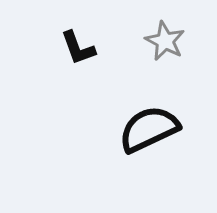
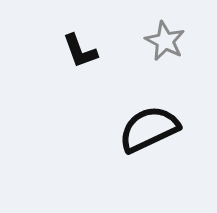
black L-shape: moved 2 px right, 3 px down
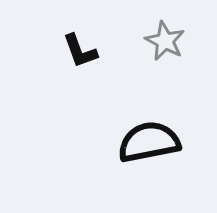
black semicircle: moved 13 px down; rotated 14 degrees clockwise
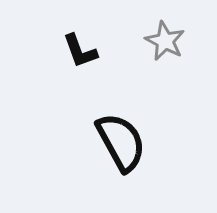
black semicircle: moved 28 px left; rotated 72 degrees clockwise
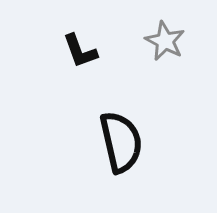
black semicircle: rotated 16 degrees clockwise
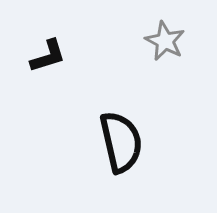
black L-shape: moved 32 px left, 5 px down; rotated 87 degrees counterclockwise
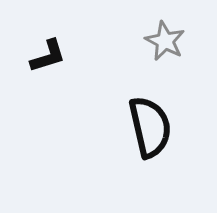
black semicircle: moved 29 px right, 15 px up
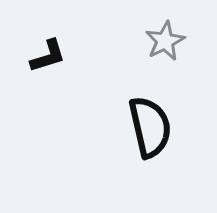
gray star: rotated 18 degrees clockwise
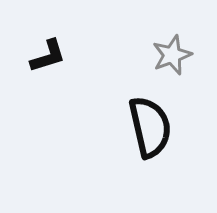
gray star: moved 7 px right, 14 px down; rotated 6 degrees clockwise
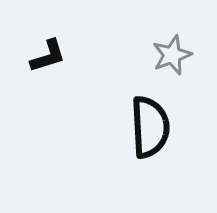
black semicircle: rotated 10 degrees clockwise
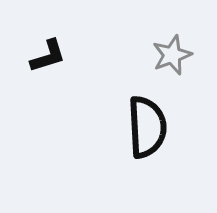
black semicircle: moved 3 px left
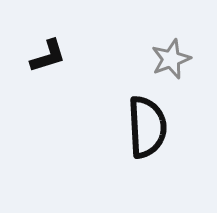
gray star: moved 1 px left, 4 px down
